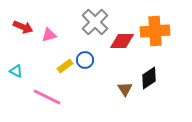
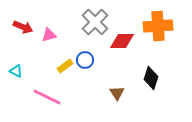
orange cross: moved 3 px right, 5 px up
black diamond: moved 2 px right; rotated 40 degrees counterclockwise
brown triangle: moved 8 px left, 4 px down
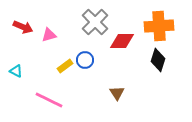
orange cross: moved 1 px right
black diamond: moved 7 px right, 18 px up
pink line: moved 2 px right, 3 px down
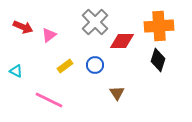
pink triangle: rotated 21 degrees counterclockwise
blue circle: moved 10 px right, 5 px down
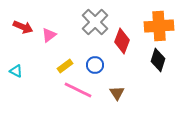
red diamond: rotated 70 degrees counterclockwise
pink line: moved 29 px right, 10 px up
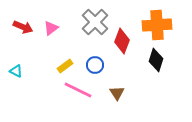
orange cross: moved 2 px left, 1 px up
pink triangle: moved 2 px right, 7 px up
black diamond: moved 2 px left
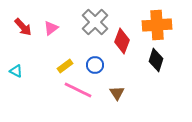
red arrow: rotated 24 degrees clockwise
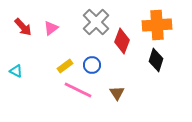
gray cross: moved 1 px right
blue circle: moved 3 px left
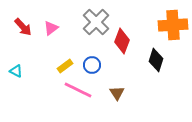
orange cross: moved 16 px right
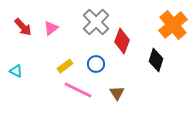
orange cross: rotated 36 degrees counterclockwise
blue circle: moved 4 px right, 1 px up
